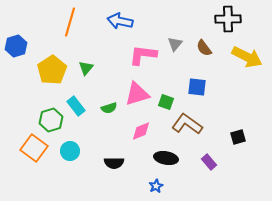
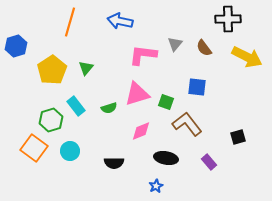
brown L-shape: rotated 16 degrees clockwise
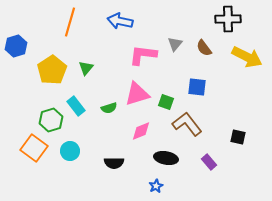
black square: rotated 28 degrees clockwise
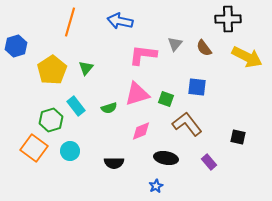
green square: moved 3 px up
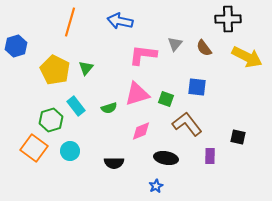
yellow pentagon: moved 3 px right; rotated 12 degrees counterclockwise
purple rectangle: moved 1 px right, 6 px up; rotated 42 degrees clockwise
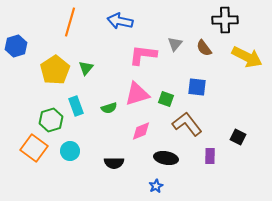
black cross: moved 3 px left, 1 px down
yellow pentagon: rotated 12 degrees clockwise
cyan rectangle: rotated 18 degrees clockwise
black square: rotated 14 degrees clockwise
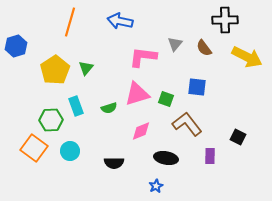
pink L-shape: moved 2 px down
green hexagon: rotated 15 degrees clockwise
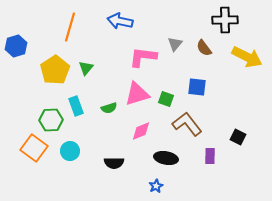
orange line: moved 5 px down
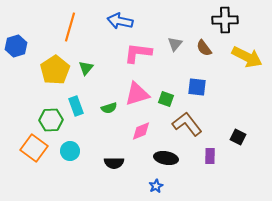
pink L-shape: moved 5 px left, 4 px up
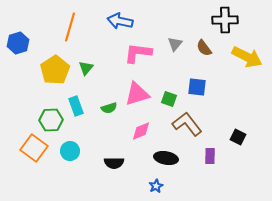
blue hexagon: moved 2 px right, 3 px up
green square: moved 3 px right
